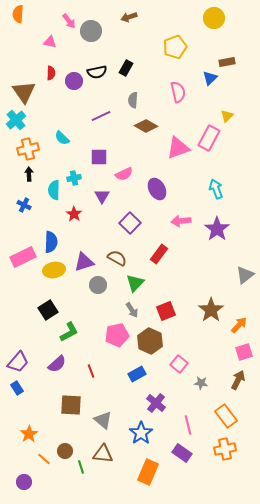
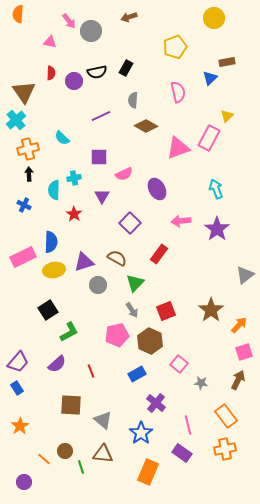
orange star at (29, 434): moved 9 px left, 8 px up
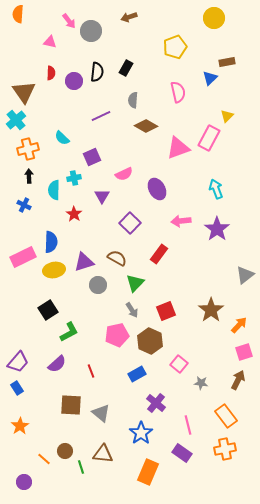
black semicircle at (97, 72): rotated 72 degrees counterclockwise
purple square at (99, 157): moved 7 px left; rotated 24 degrees counterclockwise
black arrow at (29, 174): moved 2 px down
gray triangle at (103, 420): moved 2 px left, 7 px up
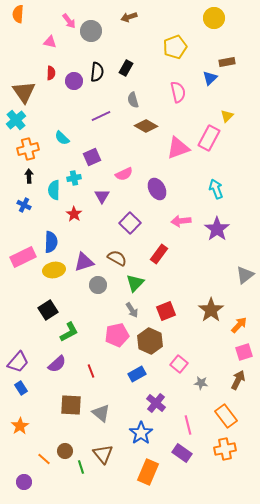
gray semicircle at (133, 100): rotated 21 degrees counterclockwise
blue rectangle at (17, 388): moved 4 px right
brown triangle at (103, 454): rotated 45 degrees clockwise
